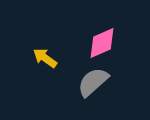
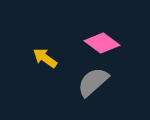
pink diamond: rotated 60 degrees clockwise
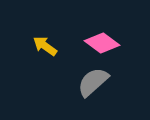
yellow arrow: moved 12 px up
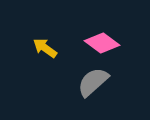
yellow arrow: moved 2 px down
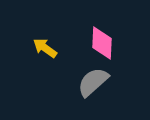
pink diamond: rotated 56 degrees clockwise
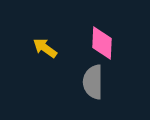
gray semicircle: rotated 48 degrees counterclockwise
